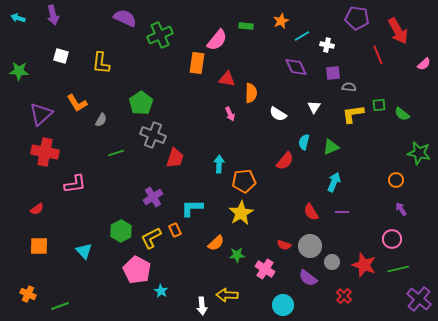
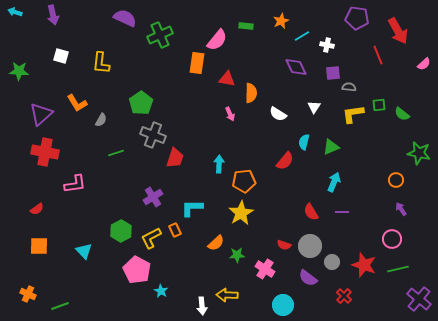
cyan arrow at (18, 18): moved 3 px left, 6 px up
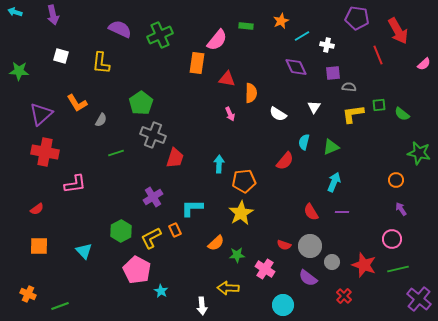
purple semicircle at (125, 18): moved 5 px left, 11 px down
yellow arrow at (227, 295): moved 1 px right, 7 px up
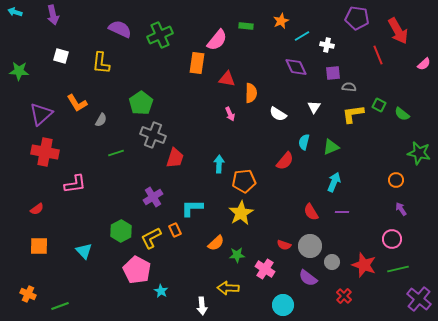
green square at (379, 105): rotated 32 degrees clockwise
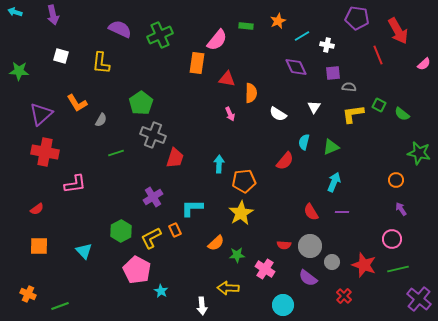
orange star at (281, 21): moved 3 px left
red semicircle at (284, 245): rotated 16 degrees counterclockwise
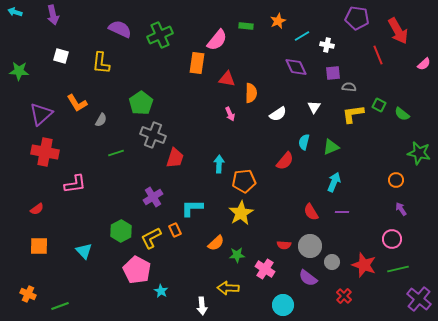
white semicircle at (278, 114): rotated 66 degrees counterclockwise
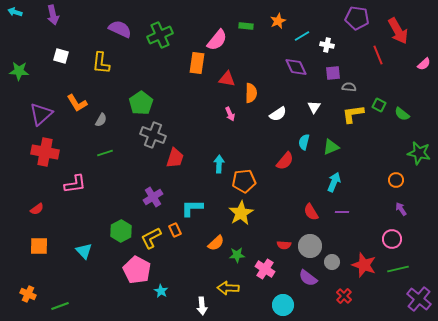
green line at (116, 153): moved 11 px left
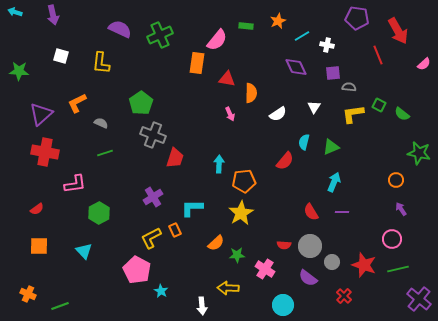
orange L-shape at (77, 103): rotated 95 degrees clockwise
gray semicircle at (101, 120): moved 3 px down; rotated 96 degrees counterclockwise
green hexagon at (121, 231): moved 22 px left, 18 px up
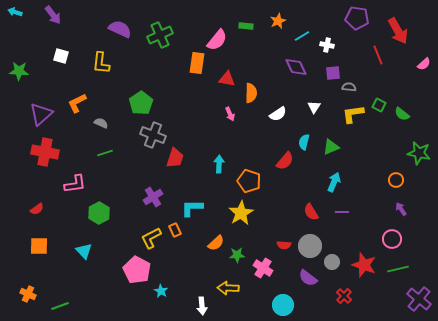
purple arrow at (53, 15): rotated 24 degrees counterclockwise
orange pentagon at (244, 181): moved 5 px right; rotated 25 degrees clockwise
pink cross at (265, 269): moved 2 px left, 1 px up
